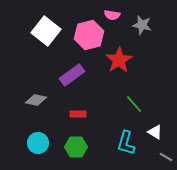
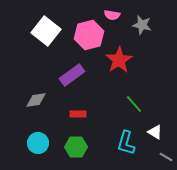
gray diamond: rotated 20 degrees counterclockwise
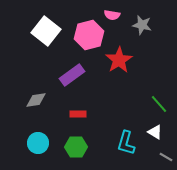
green line: moved 25 px right
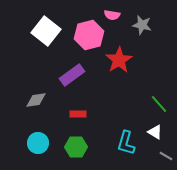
gray line: moved 1 px up
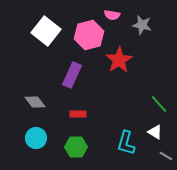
purple rectangle: rotated 30 degrees counterclockwise
gray diamond: moved 1 px left, 2 px down; rotated 60 degrees clockwise
cyan circle: moved 2 px left, 5 px up
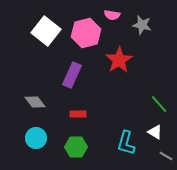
pink hexagon: moved 3 px left, 2 px up
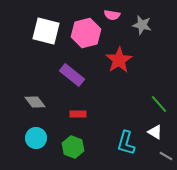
white square: rotated 24 degrees counterclockwise
purple rectangle: rotated 75 degrees counterclockwise
green hexagon: moved 3 px left; rotated 20 degrees clockwise
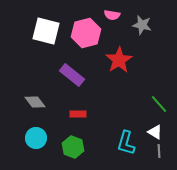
gray line: moved 7 px left, 5 px up; rotated 56 degrees clockwise
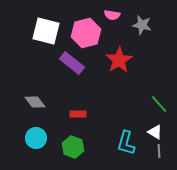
purple rectangle: moved 12 px up
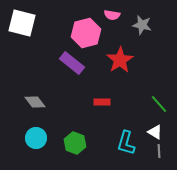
white square: moved 24 px left, 8 px up
red star: moved 1 px right
red rectangle: moved 24 px right, 12 px up
green hexagon: moved 2 px right, 4 px up
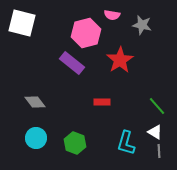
green line: moved 2 px left, 2 px down
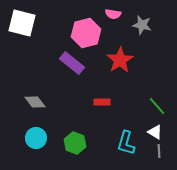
pink semicircle: moved 1 px right, 1 px up
